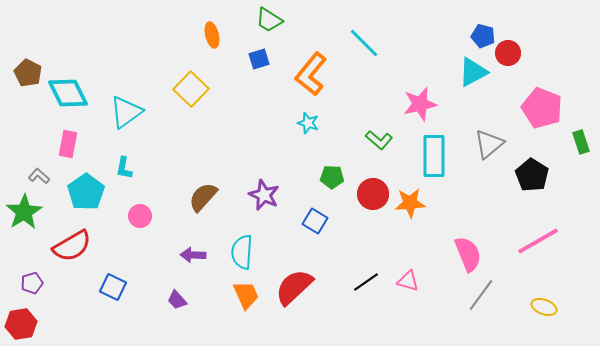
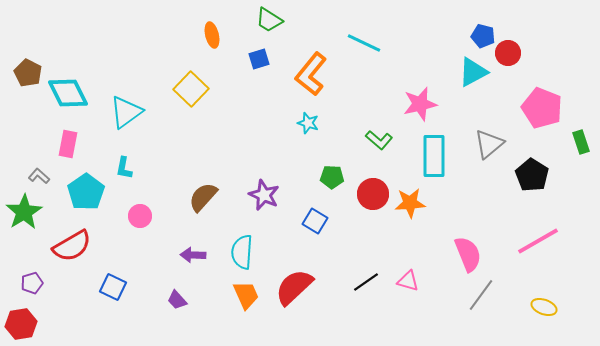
cyan line at (364, 43): rotated 20 degrees counterclockwise
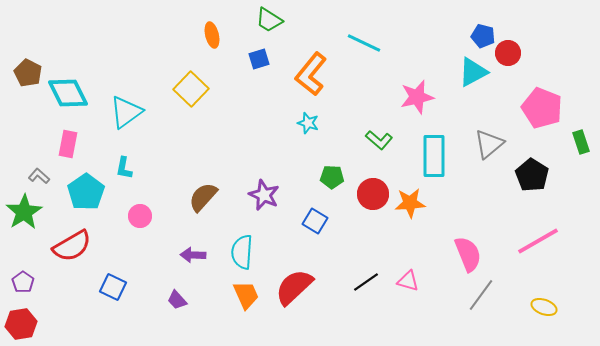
pink star at (420, 104): moved 3 px left, 7 px up
purple pentagon at (32, 283): moved 9 px left, 1 px up; rotated 20 degrees counterclockwise
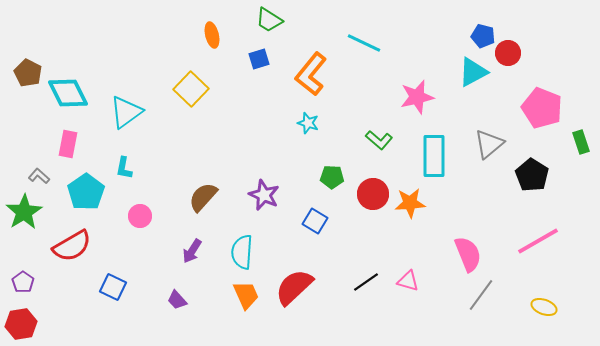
purple arrow at (193, 255): moved 1 px left, 4 px up; rotated 60 degrees counterclockwise
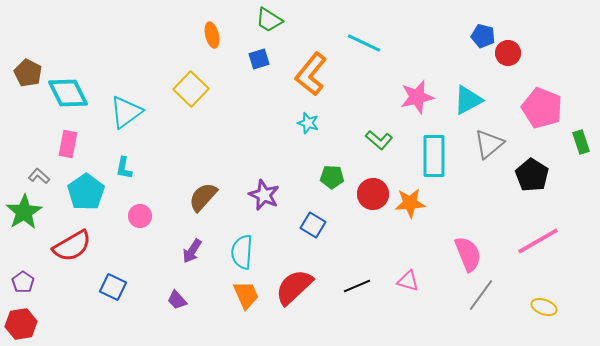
cyan triangle at (473, 72): moved 5 px left, 28 px down
blue square at (315, 221): moved 2 px left, 4 px down
black line at (366, 282): moved 9 px left, 4 px down; rotated 12 degrees clockwise
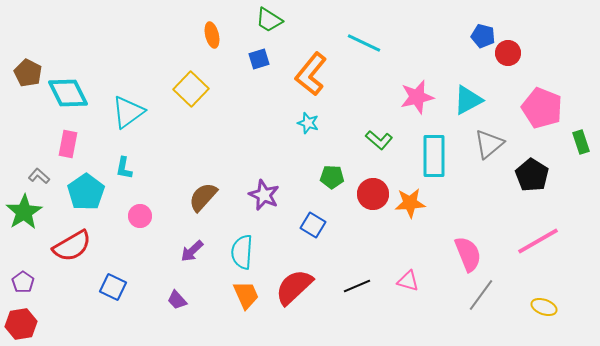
cyan triangle at (126, 112): moved 2 px right
purple arrow at (192, 251): rotated 15 degrees clockwise
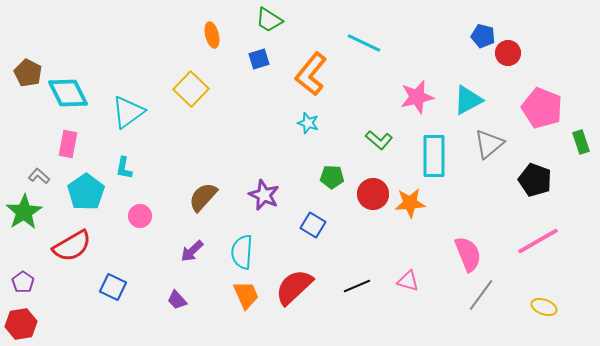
black pentagon at (532, 175): moved 3 px right, 5 px down; rotated 12 degrees counterclockwise
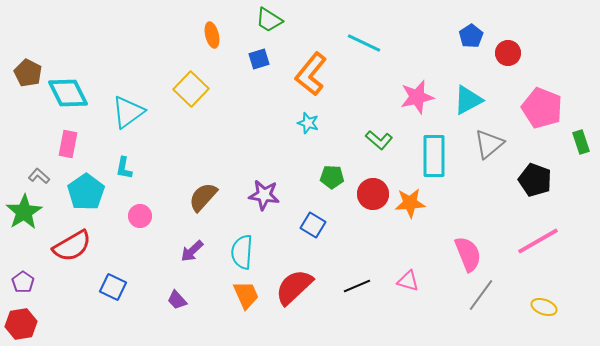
blue pentagon at (483, 36): moved 12 px left; rotated 25 degrees clockwise
purple star at (264, 195): rotated 16 degrees counterclockwise
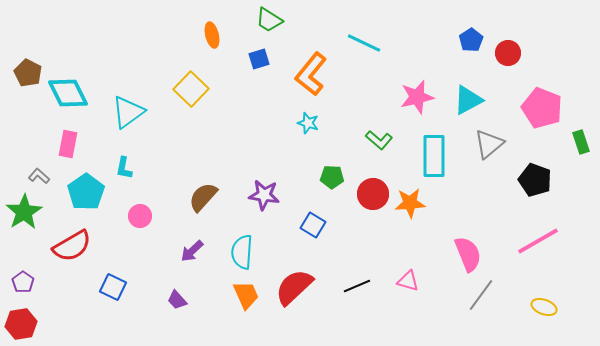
blue pentagon at (471, 36): moved 4 px down
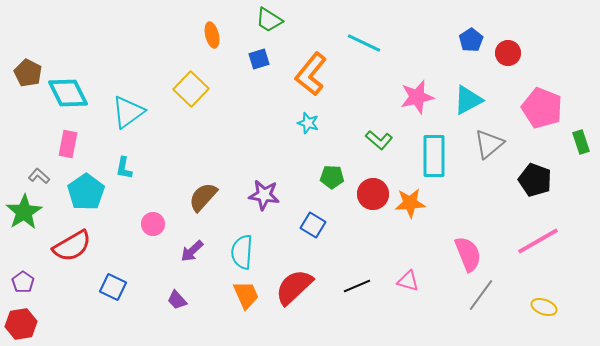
pink circle at (140, 216): moved 13 px right, 8 px down
